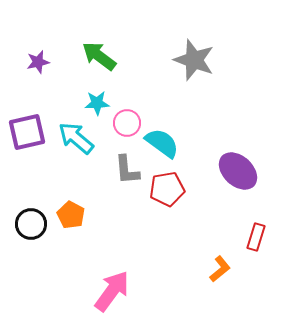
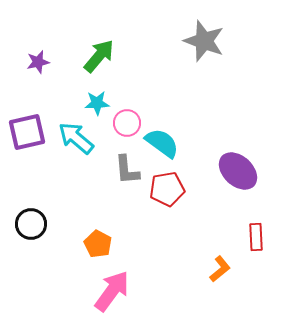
green arrow: rotated 93 degrees clockwise
gray star: moved 10 px right, 19 px up
orange pentagon: moved 27 px right, 29 px down
red rectangle: rotated 20 degrees counterclockwise
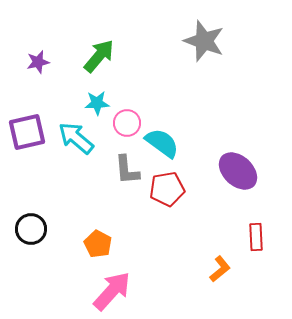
black circle: moved 5 px down
pink arrow: rotated 6 degrees clockwise
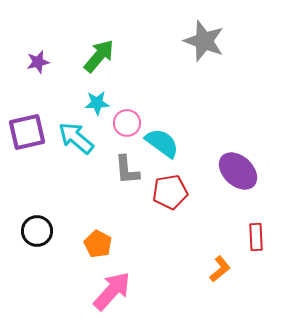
red pentagon: moved 3 px right, 3 px down
black circle: moved 6 px right, 2 px down
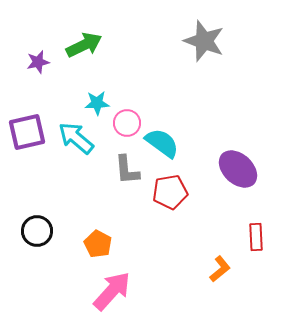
green arrow: moved 15 px left, 11 px up; rotated 24 degrees clockwise
purple ellipse: moved 2 px up
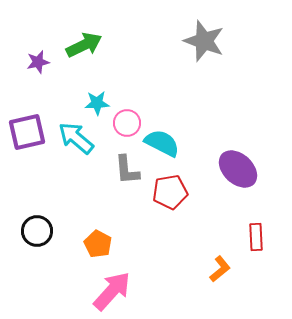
cyan semicircle: rotated 9 degrees counterclockwise
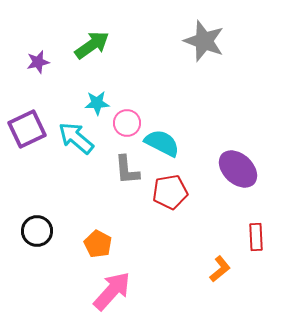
green arrow: moved 8 px right; rotated 9 degrees counterclockwise
purple square: moved 3 px up; rotated 12 degrees counterclockwise
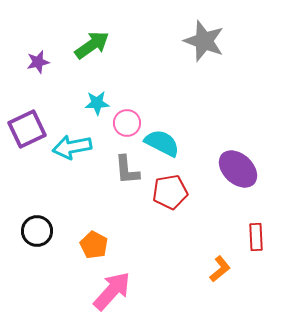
cyan arrow: moved 4 px left, 9 px down; rotated 51 degrees counterclockwise
orange pentagon: moved 4 px left, 1 px down
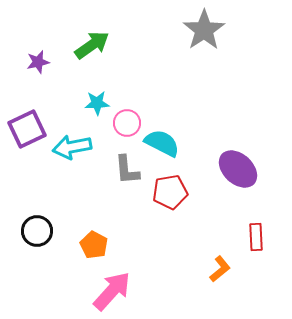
gray star: moved 11 px up; rotated 18 degrees clockwise
